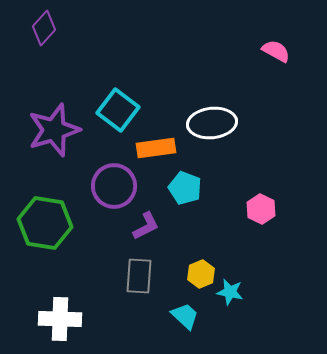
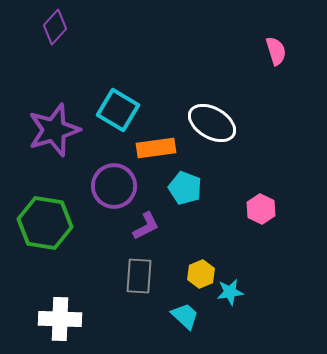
purple diamond: moved 11 px right, 1 px up
pink semicircle: rotated 44 degrees clockwise
cyan square: rotated 6 degrees counterclockwise
white ellipse: rotated 36 degrees clockwise
cyan star: rotated 20 degrees counterclockwise
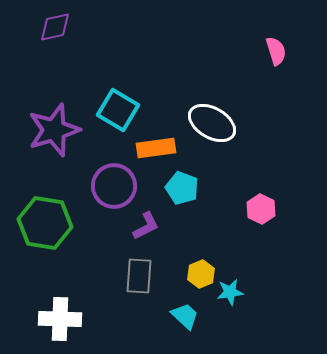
purple diamond: rotated 36 degrees clockwise
cyan pentagon: moved 3 px left
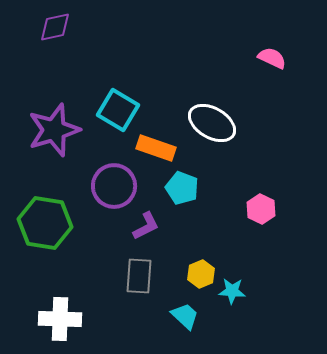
pink semicircle: moved 4 px left, 7 px down; rotated 48 degrees counterclockwise
orange rectangle: rotated 27 degrees clockwise
cyan star: moved 2 px right, 1 px up; rotated 12 degrees clockwise
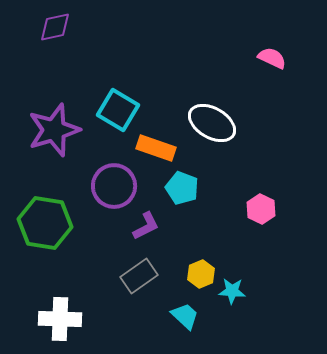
gray rectangle: rotated 51 degrees clockwise
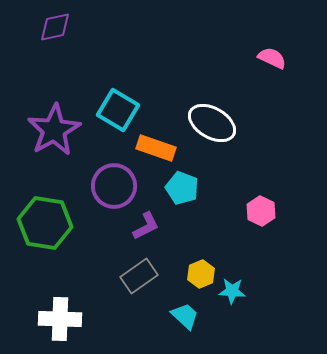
purple star: rotated 12 degrees counterclockwise
pink hexagon: moved 2 px down
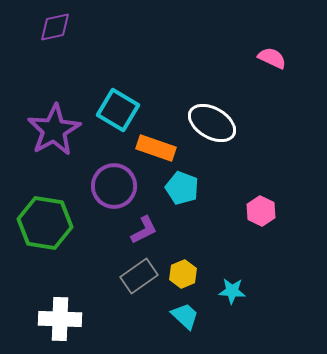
purple L-shape: moved 2 px left, 4 px down
yellow hexagon: moved 18 px left
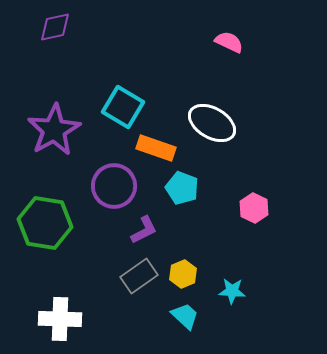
pink semicircle: moved 43 px left, 16 px up
cyan square: moved 5 px right, 3 px up
pink hexagon: moved 7 px left, 3 px up
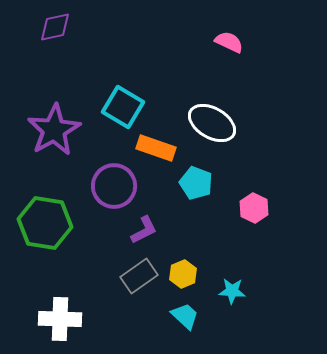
cyan pentagon: moved 14 px right, 5 px up
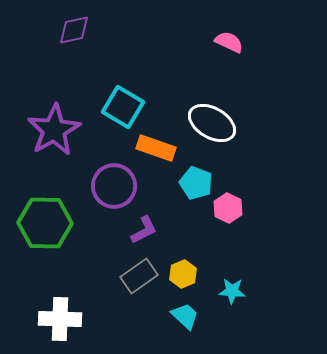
purple diamond: moved 19 px right, 3 px down
pink hexagon: moved 26 px left
green hexagon: rotated 8 degrees counterclockwise
